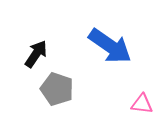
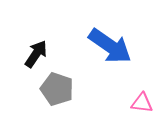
pink triangle: moved 1 px up
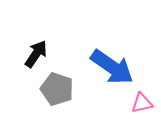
blue arrow: moved 2 px right, 21 px down
pink triangle: rotated 20 degrees counterclockwise
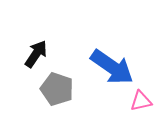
pink triangle: moved 1 px left, 2 px up
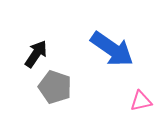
blue arrow: moved 18 px up
gray pentagon: moved 2 px left, 2 px up
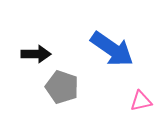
black arrow: rotated 56 degrees clockwise
gray pentagon: moved 7 px right
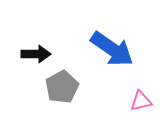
gray pentagon: rotated 24 degrees clockwise
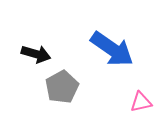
black arrow: rotated 16 degrees clockwise
pink triangle: moved 1 px down
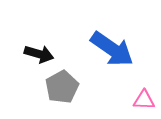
black arrow: moved 3 px right
pink triangle: moved 3 px right, 2 px up; rotated 15 degrees clockwise
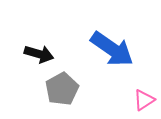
gray pentagon: moved 2 px down
pink triangle: rotated 35 degrees counterclockwise
